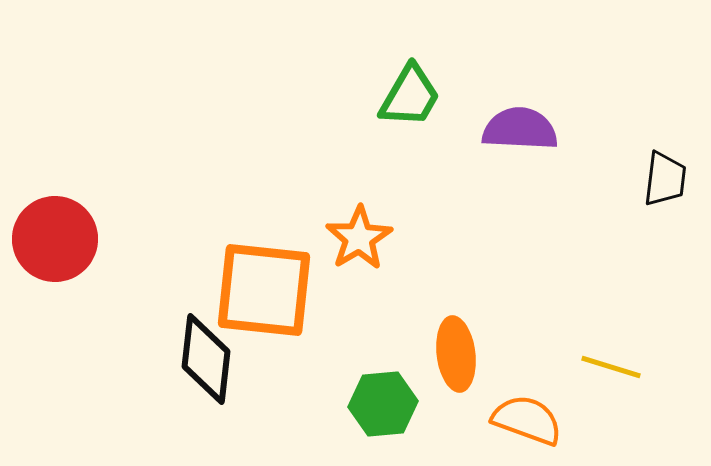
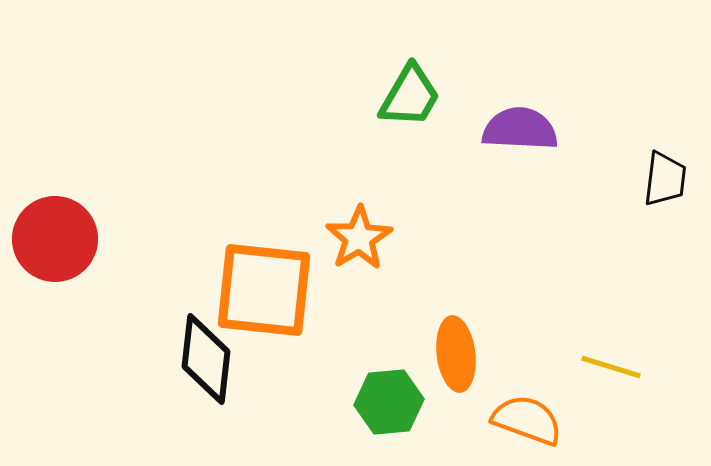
green hexagon: moved 6 px right, 2 px up
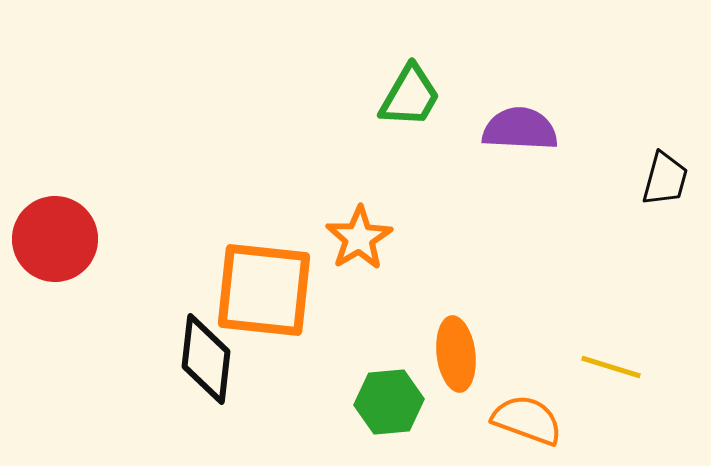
black trapezoid: rotated 8 degrees clockwise
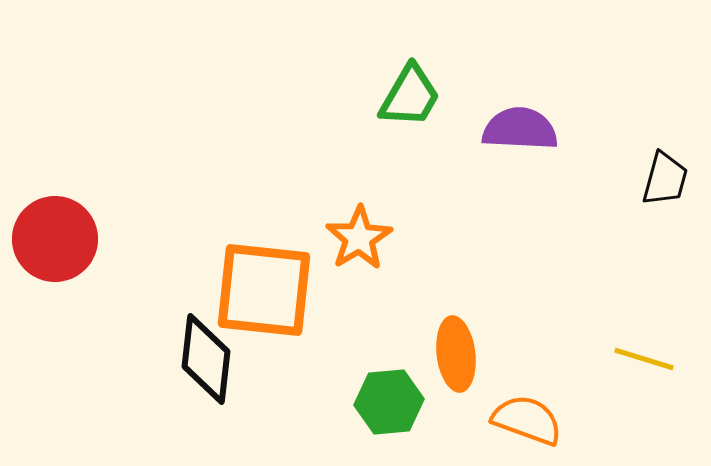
yellow line: moved 33 px right, 8 px up
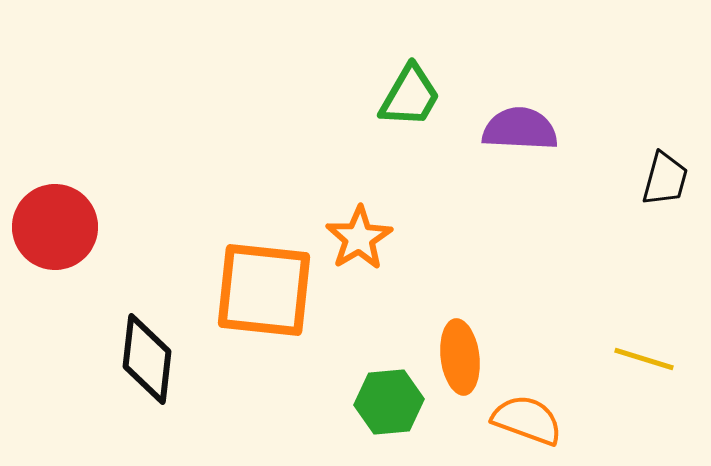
red circle: moved 12 px up
orange ellipse: moved 4 px right, 3 px down
black diamond: moved 59 px left
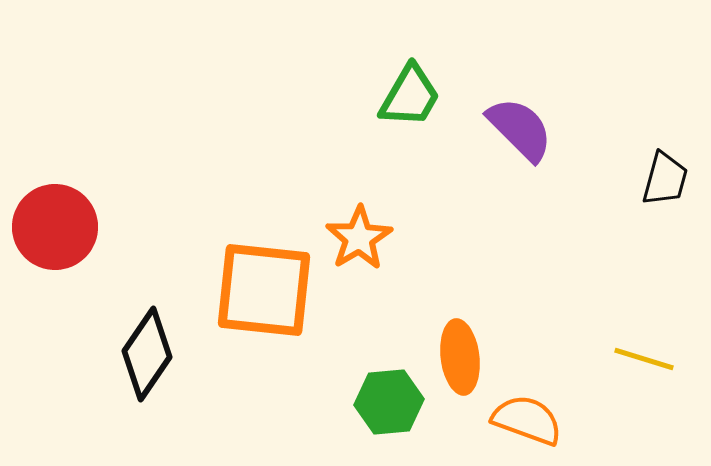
purple semicircle: rotated 42 degrees clockwise
black diamond: moved 5 px up; rotated 28 degrees clockwise
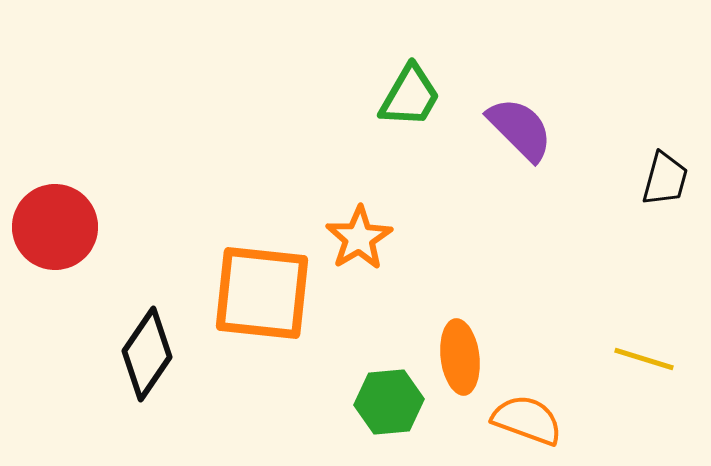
orange square: moved 2 px left, 3 px down
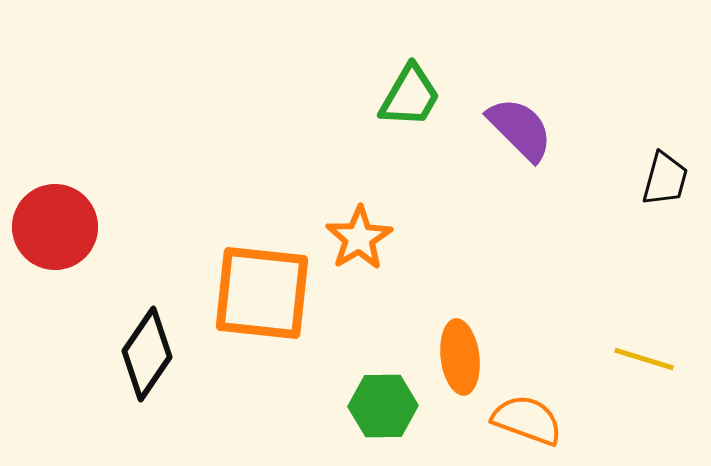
green hexagon: moved 6 px left, 4 px down; rotated 4 degrees clockwise
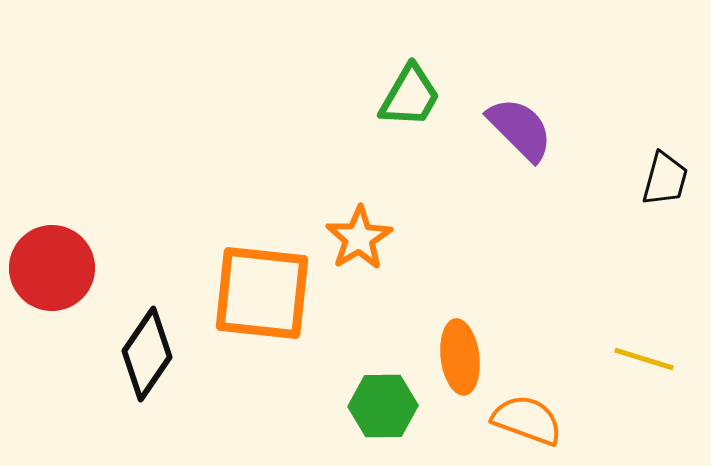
red circle: moved 3 px left, 41 px down
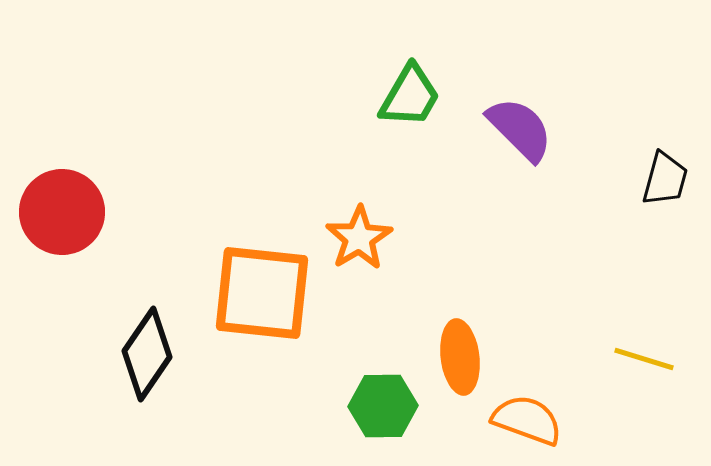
red circle: moved 10 px right, 56 px up
